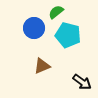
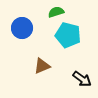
green semicircle: rotated 21 degrees clockwise
blue circle: moved 12 px left
black arrow: moved 3 px up
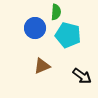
green semicircle: rotated 112 degrees clockwise
blue circle: moved 13 px right
black arrow: moved 3 px up
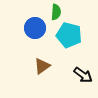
cyan pentagon: moved 1 px right
brown triangle: rotated 12 degrees counterclockwise
black arrow: moved 1 px right, 1 px up
